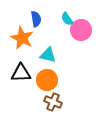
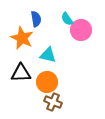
orange circle: moved 2 px down
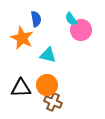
cyan semicircle: moved 4 px right
black triangle: moved 15 px down
orange circle: moved 3 px down
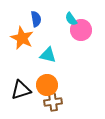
black triangle: moved 2 px down; rotated 15 degrees counterclockwise
brown cross: rotated 30 degrees counterclockwise
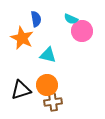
cyan semicircle: rotated 32 degrees counterclockwise
pink circle: moved 1 px right, 1 px down
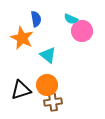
cyan triangle: rotated 24 degrees clockwise
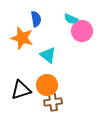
orange star: rotated 10 degrees counterclockwise
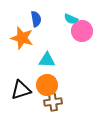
cyan triangle: moved 1 px left, 5 px down; rotated 36 degrees counterclockwise
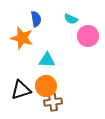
pink circle: moved 6 px right, 5 px down
orange circle: moved 1 px left, 1 px down
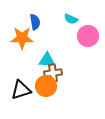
blue semicircle: moved 1 px left, 3 px down
orange star: rotated 15 degrees counterclockwise
brown cross: moved 29 px up
